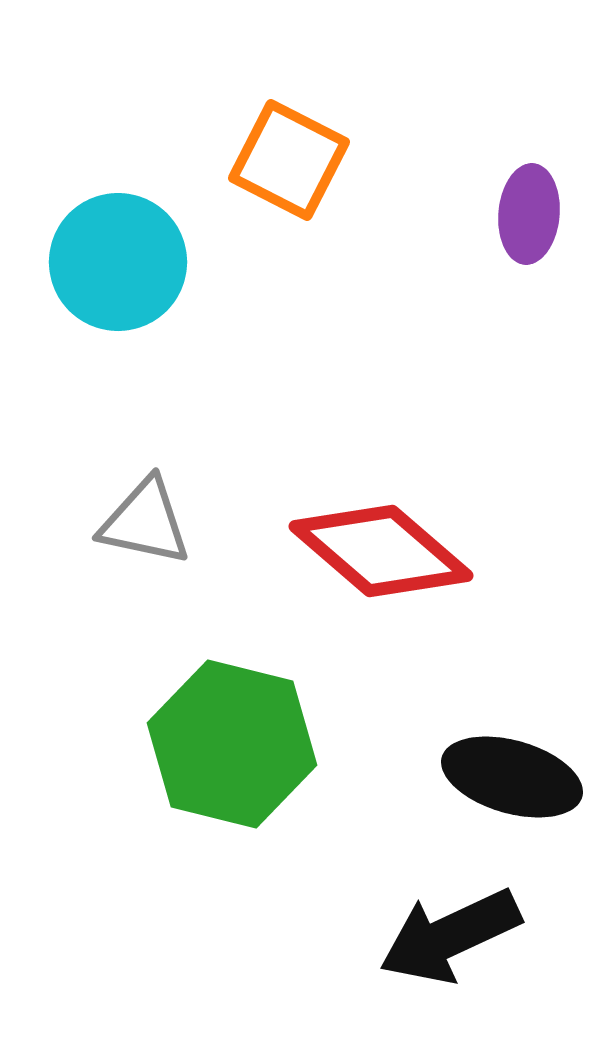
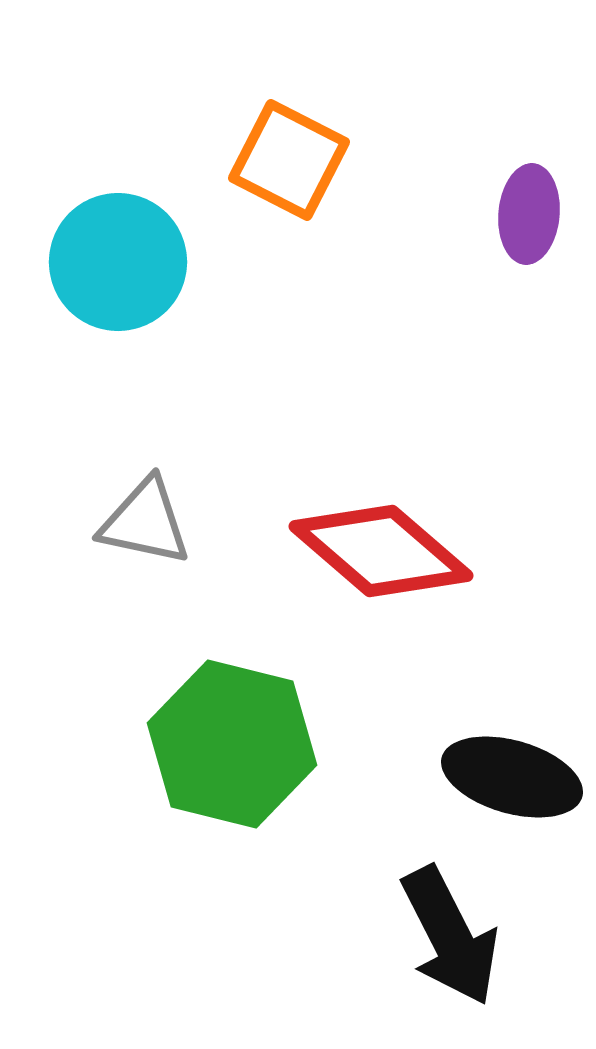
black arrow: rotated 92 degrees counterclockwise
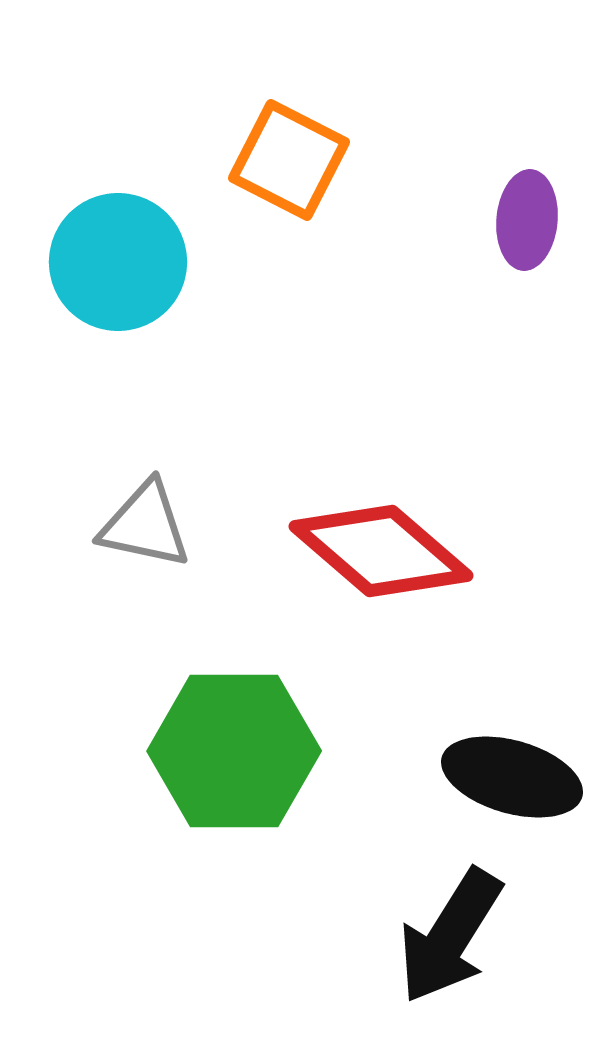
purple ellipse: moved 2 px left, 6 px down
gray triangle: moved 3 px down
green hexagon: moved 2 px right, 7 px down; rotated 14 degrees counterclockwise
black arrow: rotated 59 degrees clockwise
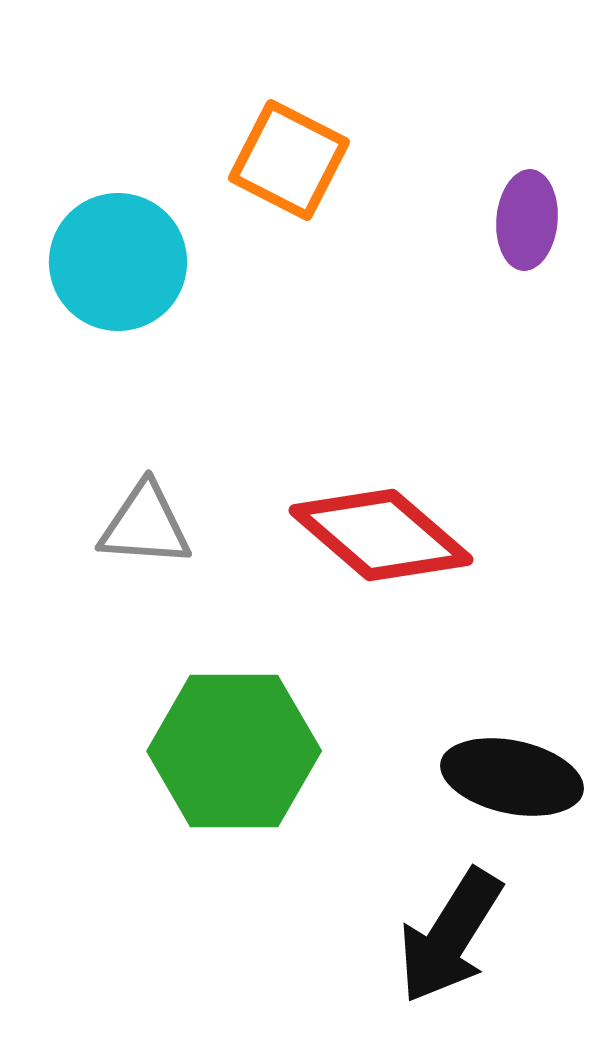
gray triangle: rotated 8 degrees counterclockwise
red diamond: moved 16 px up
black ellipse: rotated 4 degrees counterclockwise
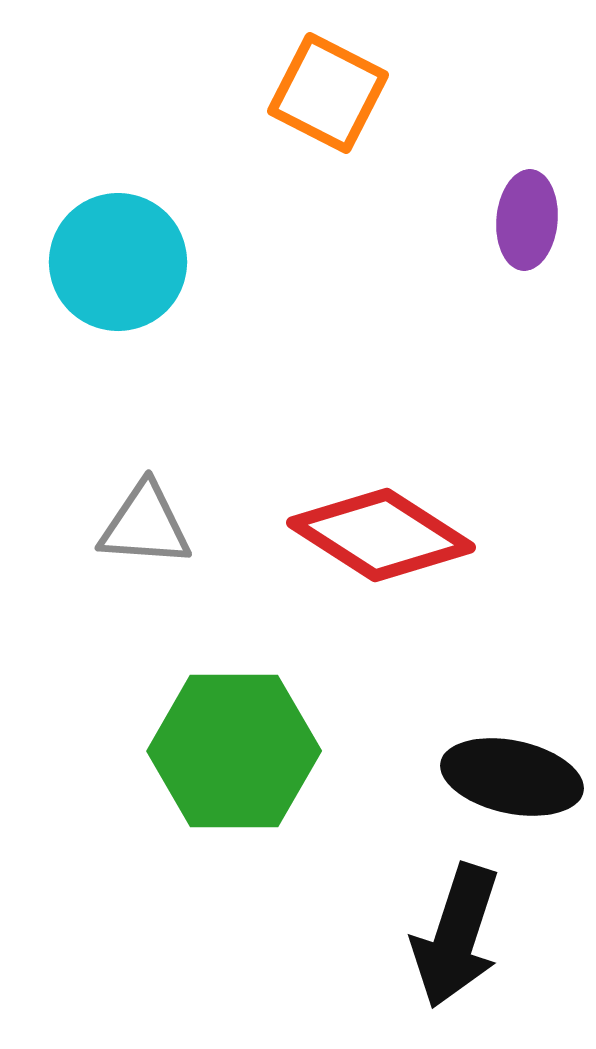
orange square: moved 39 px right, 67 px up
red diamond: rotated 8 degrees counterclockwise
black arrow: moved 6 px right; rotated 14 degrees counterclockwise
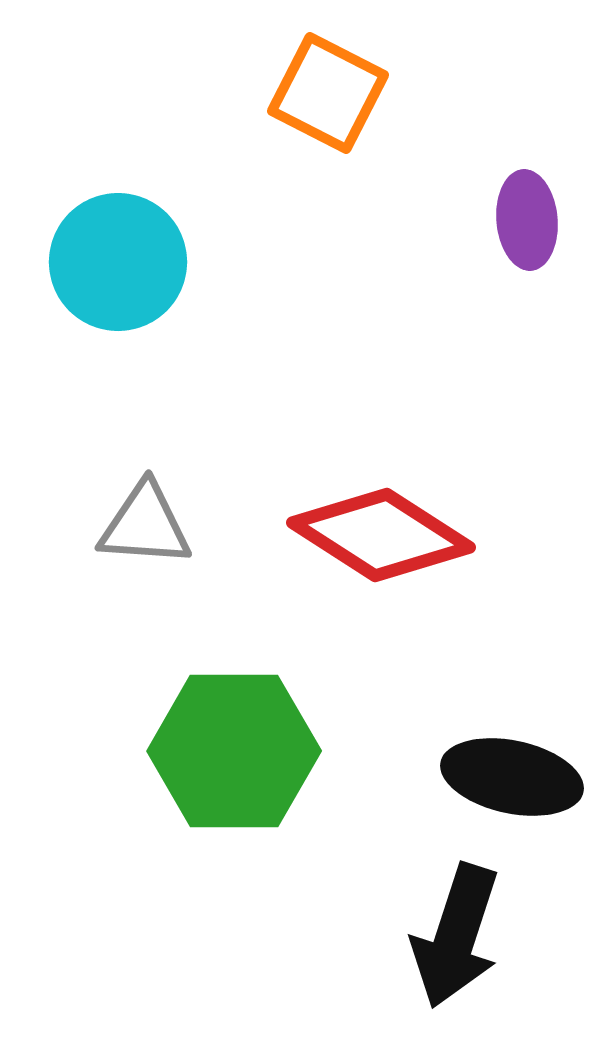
purple ellipse: rotated 10 degrees counterclockwise
